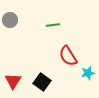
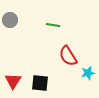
green line: rotated 16 degrees clockwise
black square: moved 2 px left, 1 px down; rotated 30 degrees counterclockwise
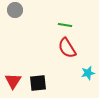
gray circle: moved 5 px right, 10 px up
green line: moved 12 px right
red semicircle: moved 1 px left, 8 px up
black square: moved 2 px left; rotated 12 degrees counterclockwise
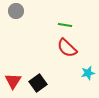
gray circle: moved 1 px right, 1 px down
red semicircle: rotated 15 degrees counterclockwise
black square: rotated 30 degrees counterclockwise
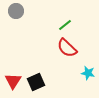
green line: rotated 48 degrees counterclockwise
cyan star: rotated 24 degrees clockwise
black square: moved 2 px left, 1 px up; rotated 12 degrees clockwise
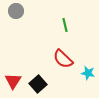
green line: rotated 64 degrees counterclockwise
red semicircle: moved 4 px left, 11 px down
black square: moved 2 px right, 2 px down; rotated 18 degrees counterclockwise
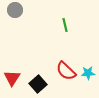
gray circle: moved 1 px left, 1 px up
red semicircle: moved 3 px right, 12 px down
cyan star: rotated 16 degrees counterclockwise
red triangle: moved 1 px left, 3 px up
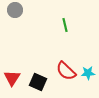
black square: moved 2 px up; rotated 24 degrees counterclockwise
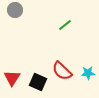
green line: rotated 64 degrees clockwise
red semicircle: moved 4 px left
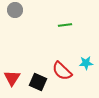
green line: rotated 32 degrees clockwise
cyan star: moved 2 px left, 10 px up
